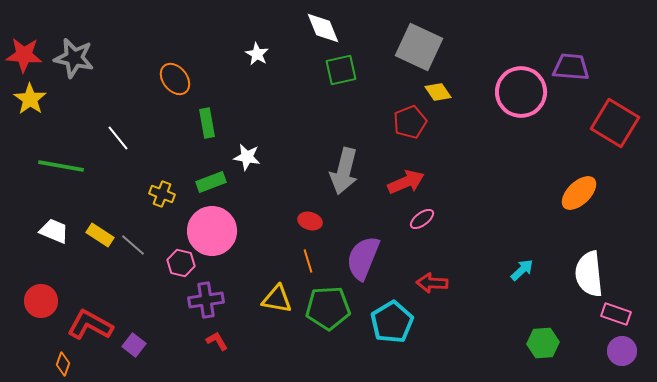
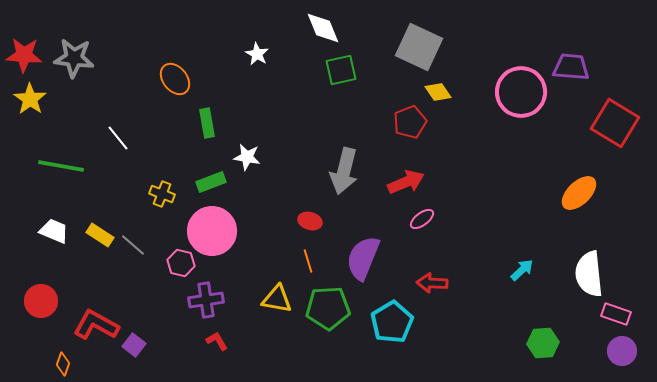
gray star at (74, 58): rotated 6 degrees counterclockwise
red L-shape at (90, 325): moved 6 px right
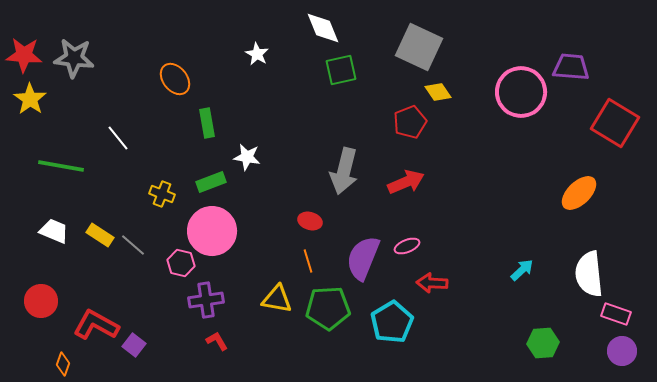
pink ellipse at (422, 219): moved 15 px left, 27 px down; rotated 15 degrees clockwise
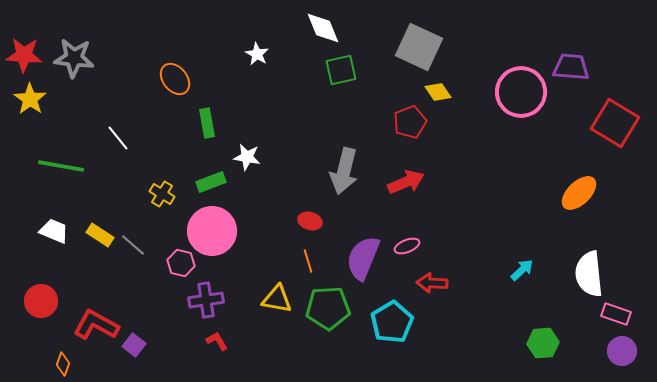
yellow cross at (162, 194): rotated 10 degrees clockwise
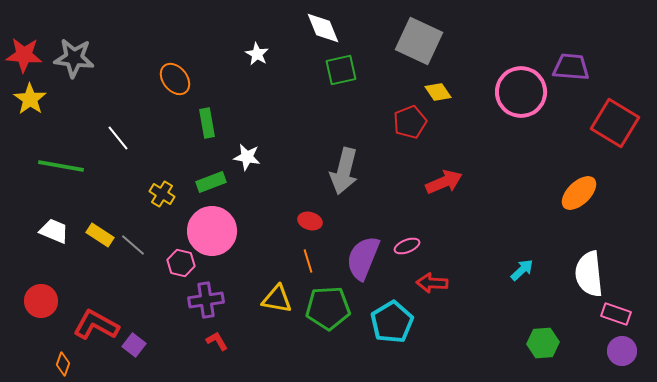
gray square at (419, 47): moved 6 px up
red arrow at (406, 182): moved 38 px right
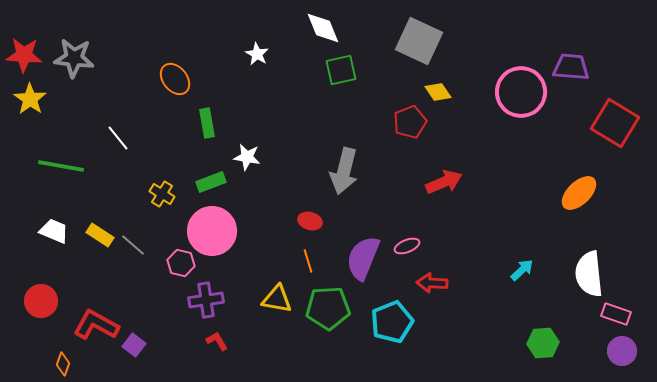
cyan pentagon at (392, 322): rotated 9 degrees clockwise
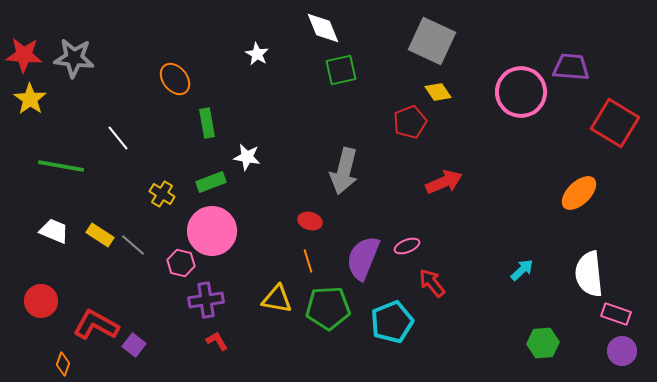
gray square at (419, 41): moved 13 px right
red arrow at (432, 283): rotated 48 degrees clockwise
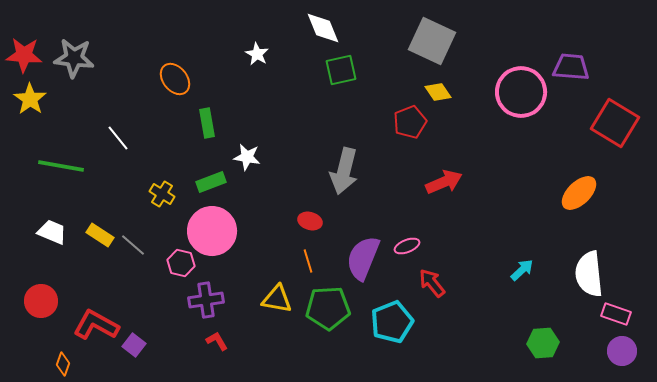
white trapezoid at (54, 231): moved 2 px left, 1 px down
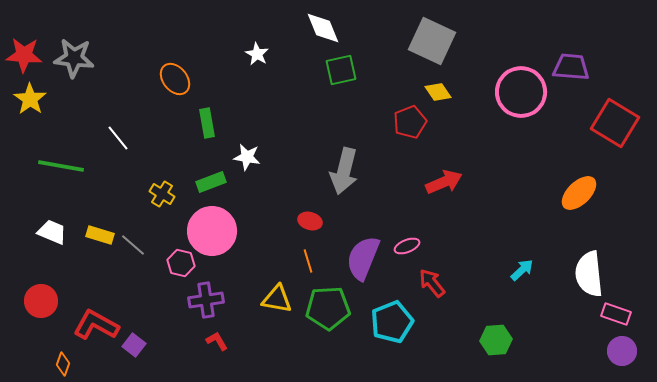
yellow rectangle at (100, 235): rotated 16 degrees counterclockwise
green hexagon at (543, 343): moved 47 px left, 3 px up
